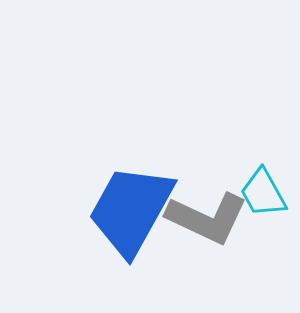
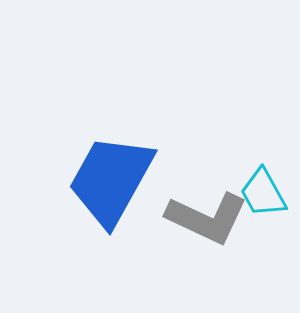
blue trapezoid: moved 20 px left, 30 px up
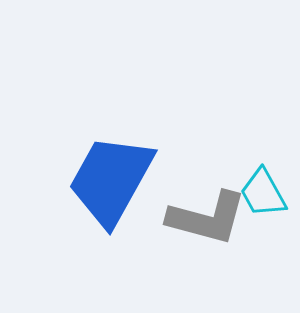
gray L-shape: rotated 10 degrees counterclockwise
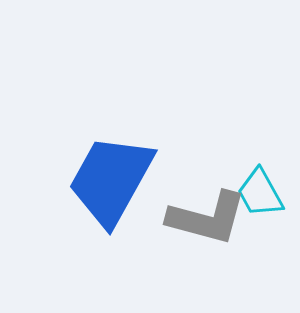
cyan trapezoid: moved 3 px left
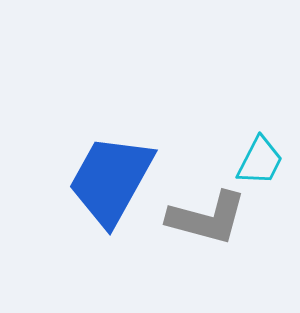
cyan trapezoid: moved 32 px up; rotated 124 degrees counterclockwise
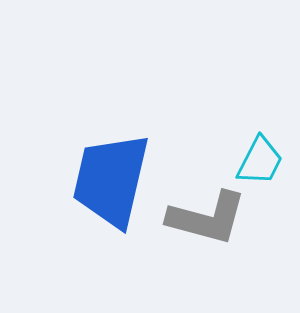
blue trapezoid: rotated 16 degrees counterclockwise
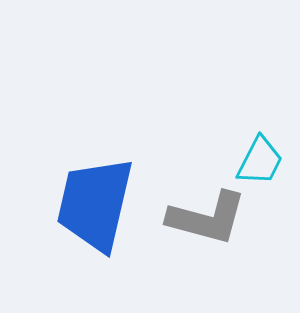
blue trapezoid: moved 16 px left, 24 px down
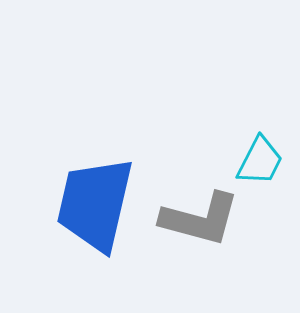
gray L-shape: moved 7 px left, 1 px down
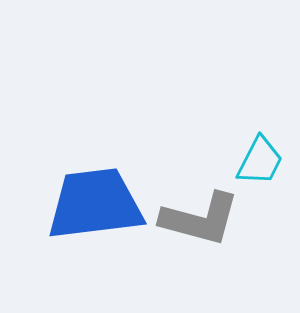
blue trapezoid: rotated 70 degrees clockwise
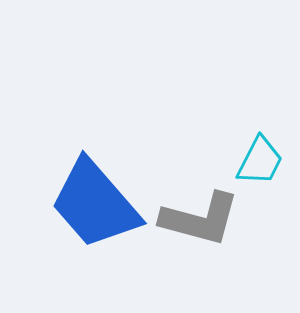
blue trapezoid: rotated 124 degrees counterclockwise
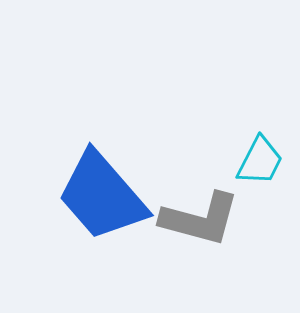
blue trapezoid: moved 7 px right, 8 px up
